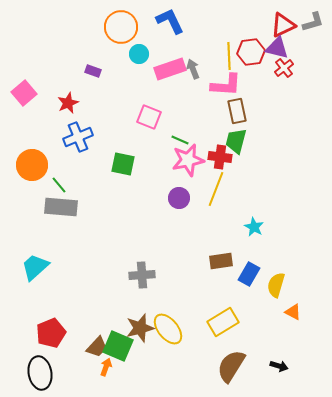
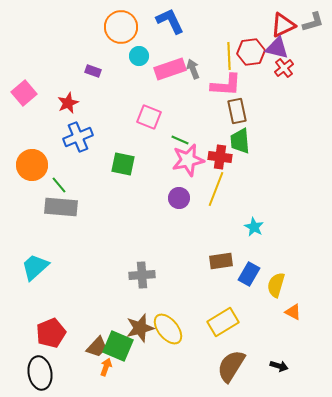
cyan circle at (139, 54): moved 2 px down
green trapezoid at (236, 141): moved 4 px right; rotated 20 degrees counterclockwise
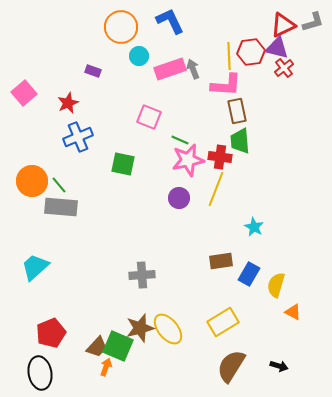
orange circle at (32, 165): moved 16 px down
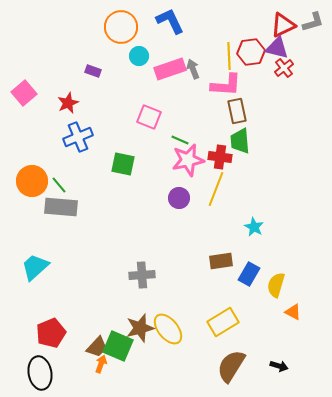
orange arrow at (106, 367): moved 5 px left, 3 px up
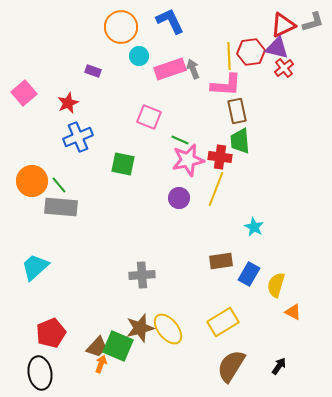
black arrow at (279, 366): rotated 72 degrees counterclockwise
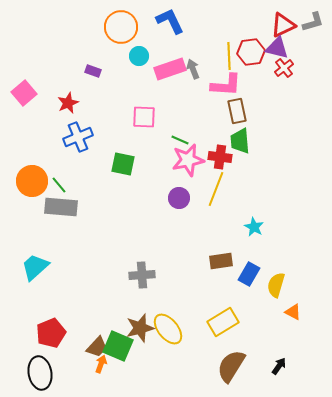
pink square at (149, 117): moved 5 px left; rotated 20 degrees counterclockwise
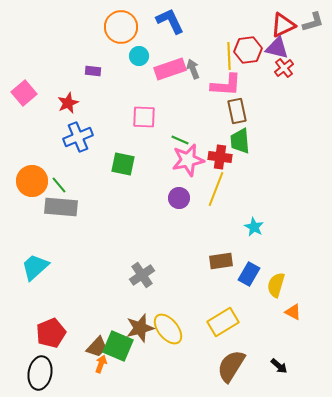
red hexagon at (251, 52): moved 3 px left, 2 px up
purple rectangle at (93, 71): rotated 14 degrees counterclockwise
gray cross at (142, 275): rotated 30 degrees counterclockwise
black arrow at (279, 366): rotated 96 degrees clockwise
black ellipse at (40, 373): rotated 20 degrees clockwise
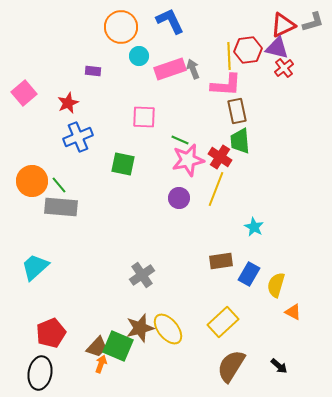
red cross at (220, 157): rotated 25 degrees clockwise
yellow rectangle at (223, 322): rotated 12 degrees counterclockwise
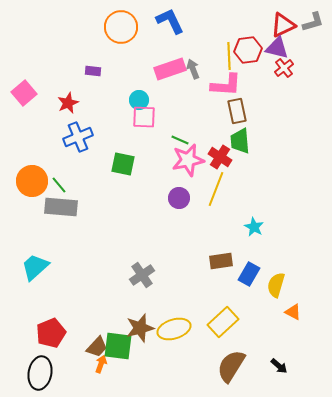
cyan circle at (139, 56): moved 44 px down
yellow ellipse at (168, 329): moved 6 px right; rotated 68 degrees counterclockwise
green square at (118, 346): rotated 16 degrees counterclockwise
